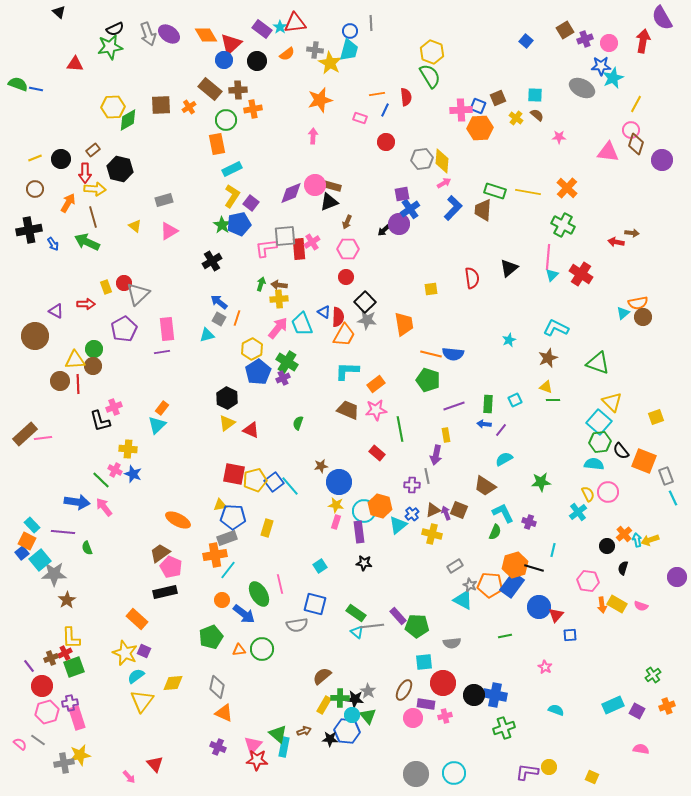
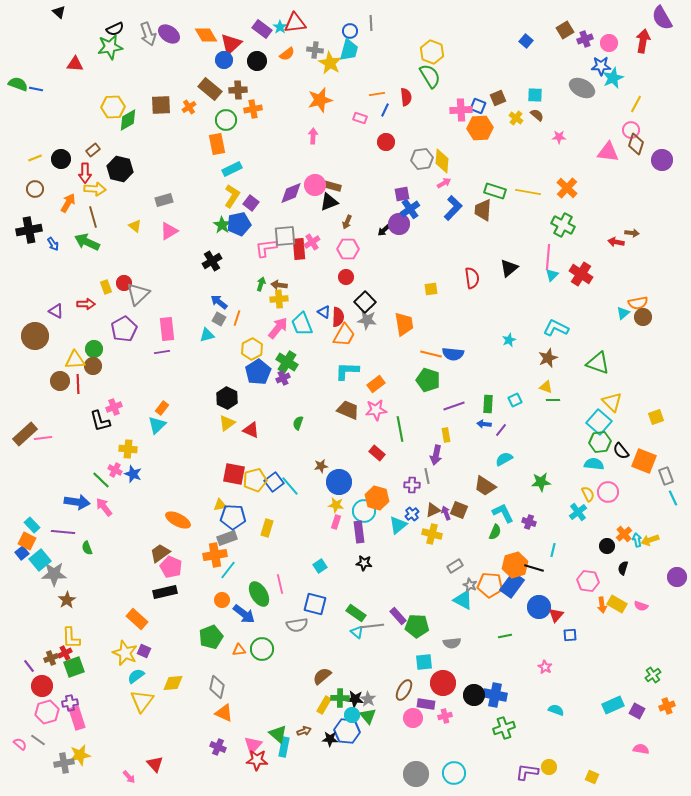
orange hexagon at (380, 506): moved 3 px left, 8 px up
gray star at (368, 691): moved 8 px down
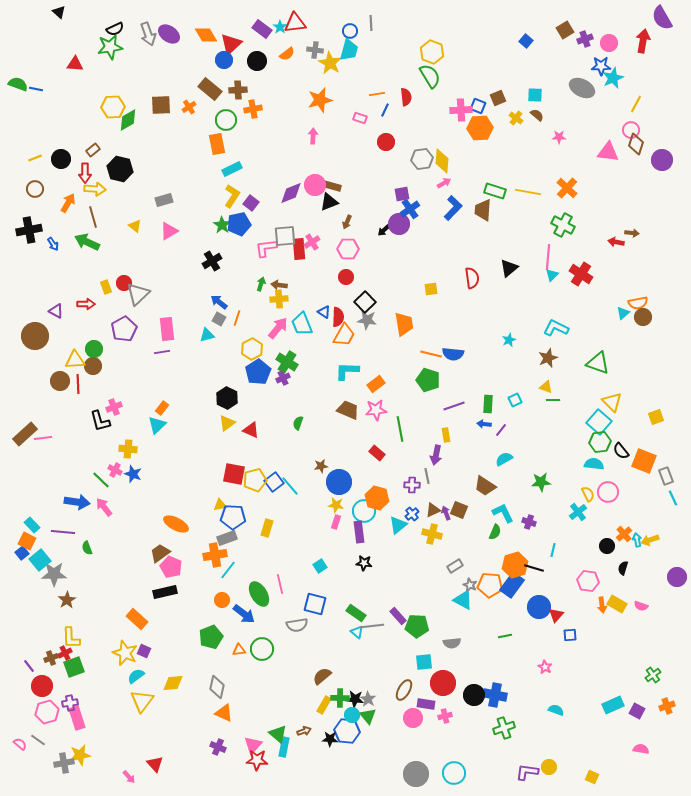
orange ellipse at (178, 520): moved 2 px left, 4 px down
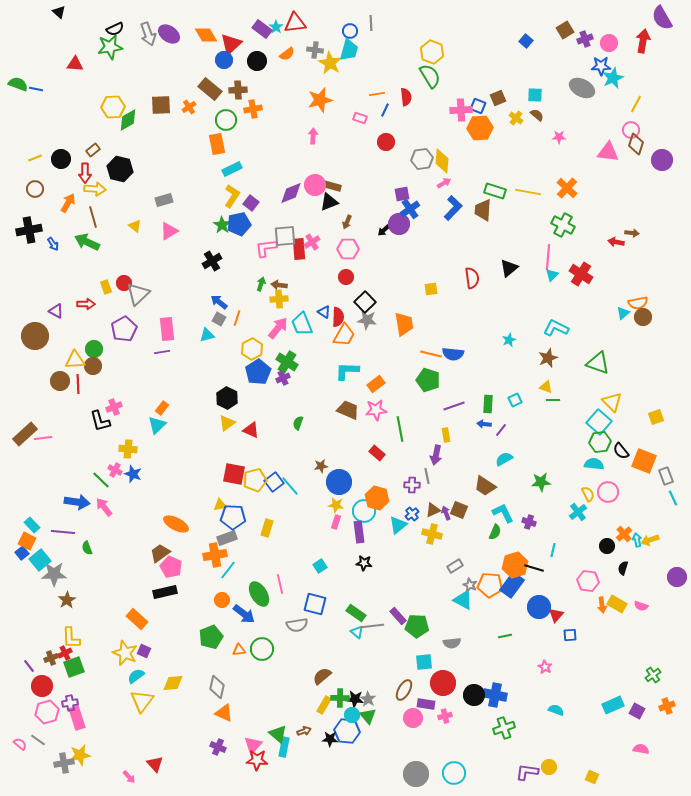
cyan star at (280, 27): moved 4 px left
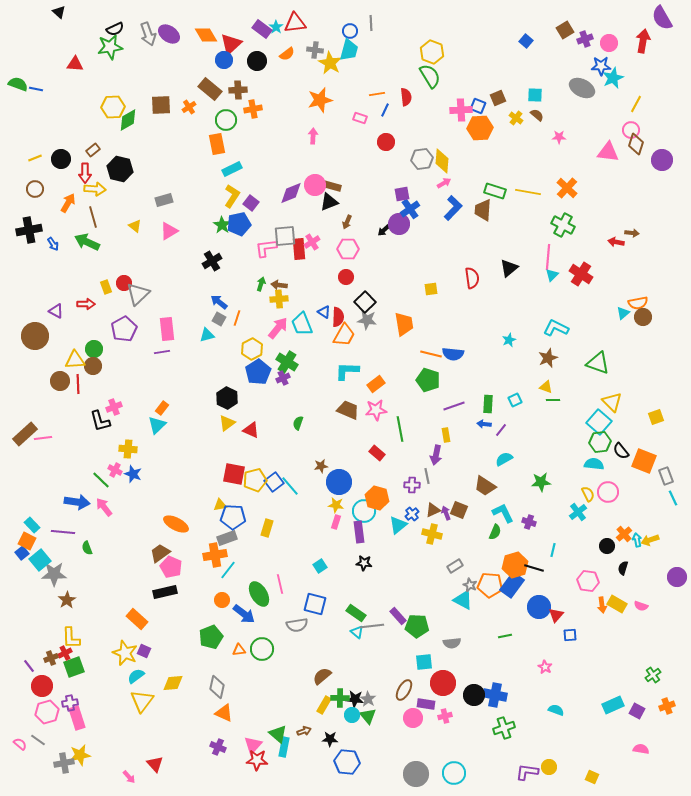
blue hexagon at (347, 731): moved 31 px down
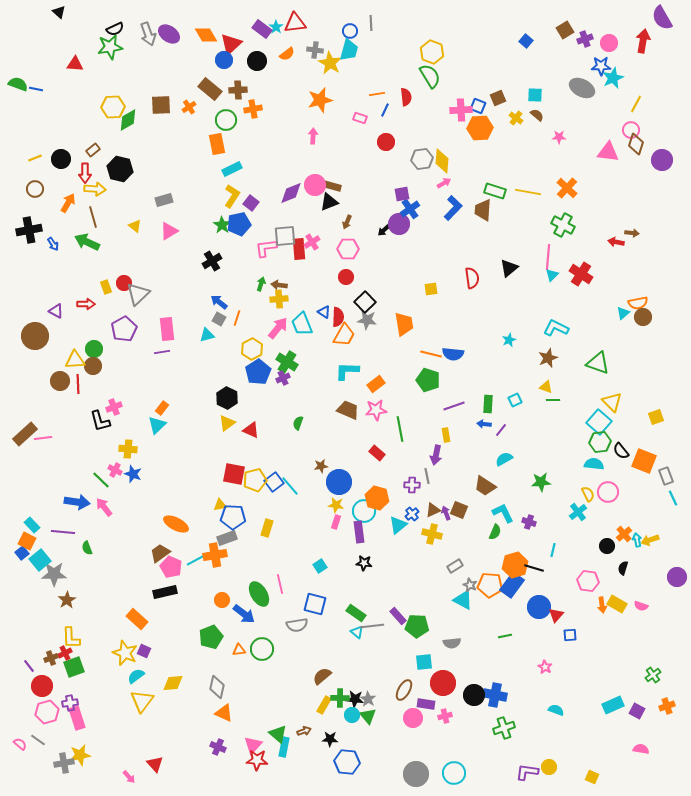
cyan line at (228, 570): moved 32 px left, 10 px up; rotated 24 degrees clockwise
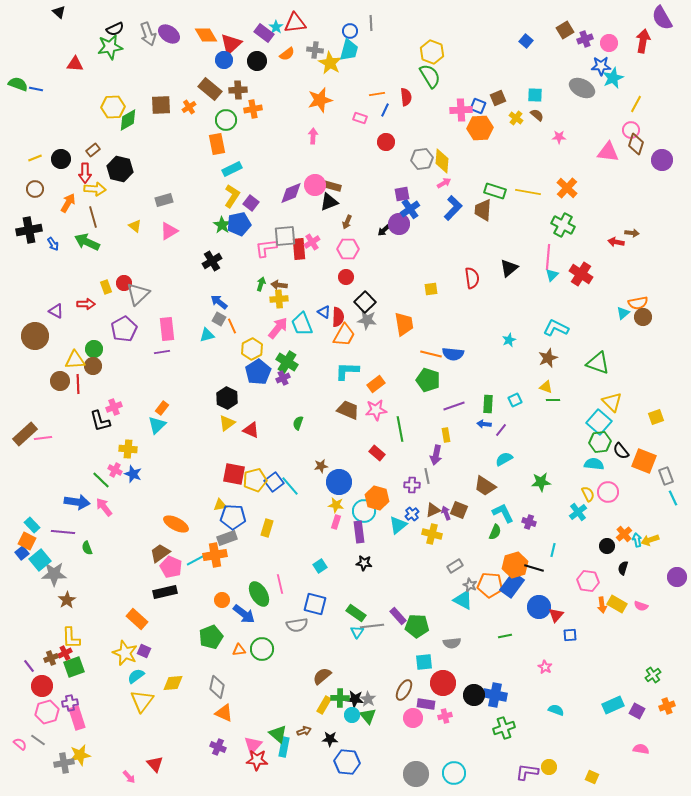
purple rectangle at (262, 29): moved 2 px right, 4 px down
orange line at (237, 318): moved 5 px left, 8 px down; rotated 42 degrees counterclockwise
cyan triangle at (357, 632): rotated 24 degrees clockwise
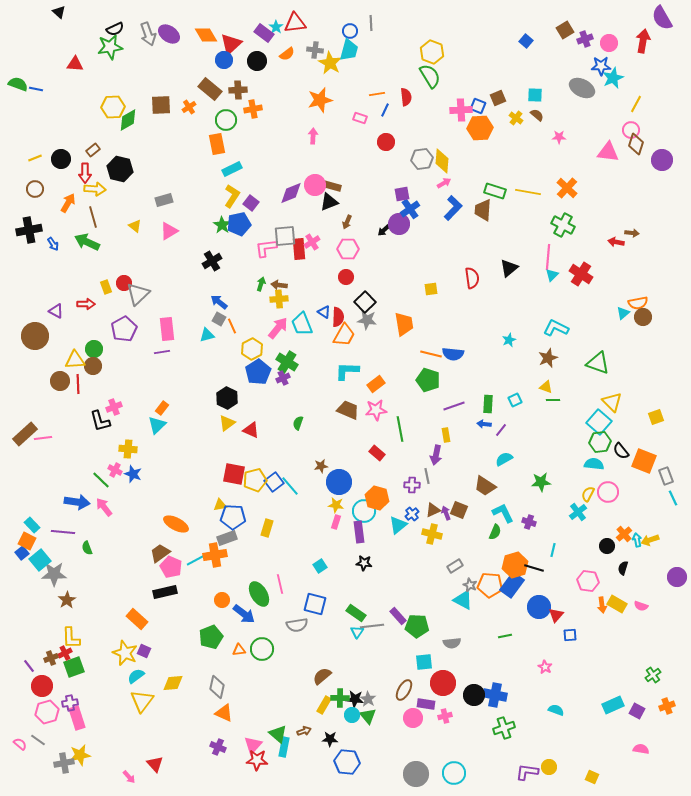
yellow semicircle at (588, 494): rotated 126 degrees counterclockwise
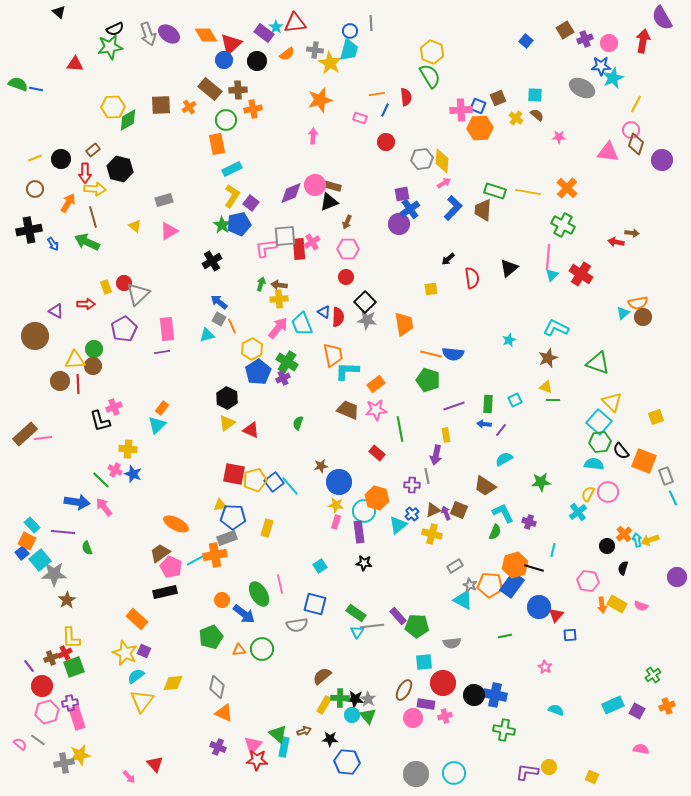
black arrow at (384, 230): moved 64 px right, 29 px down
orange trapezoid at (344, 335): moved 11 px left, 20 px down; rotated 40 degrees counterclockwise
green cross at (504, 728): moved 2 px down; rotated 30 degrees clockwise
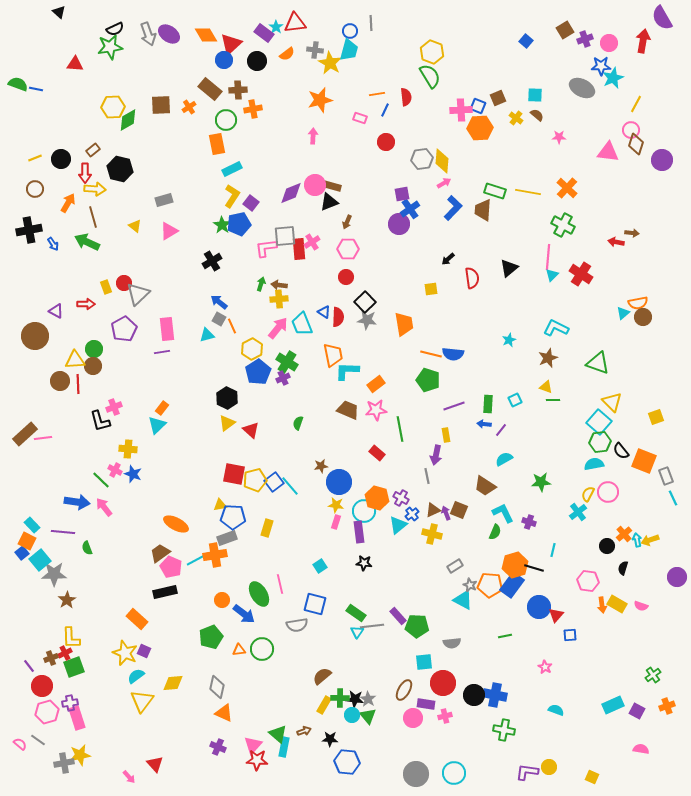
red triangle at (251, 430): rotated 18 degrees clockwise
cyan semicircle at (594, 464): rotated 18 degrees counterclockwise
purple cross at (412, 485): moved 11 px left, 13 px down; rotated 28 degrees clockwise
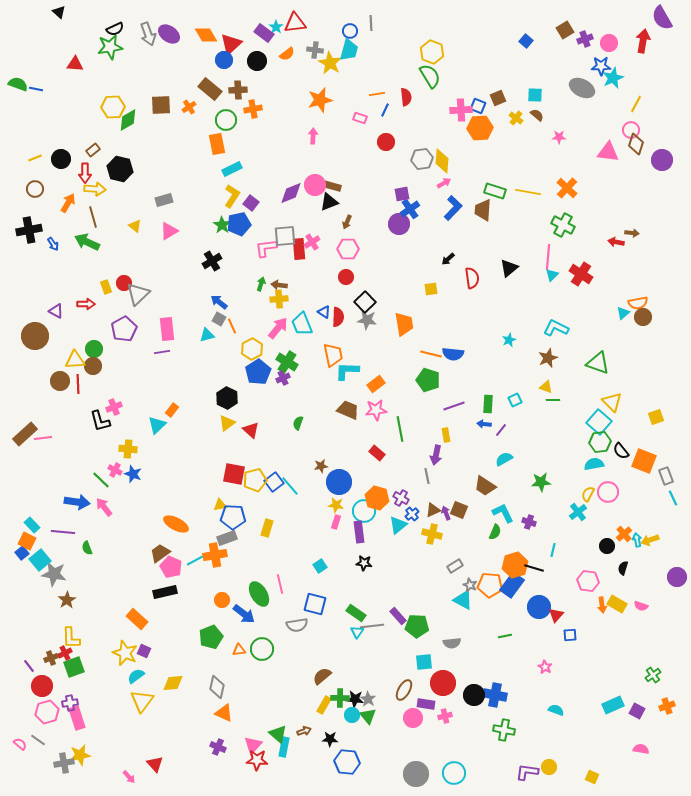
orange rectangle at (162, 408): moved 10 px right, 2 px down
gray star at (54, 574): rotated 10 degrees clockwise
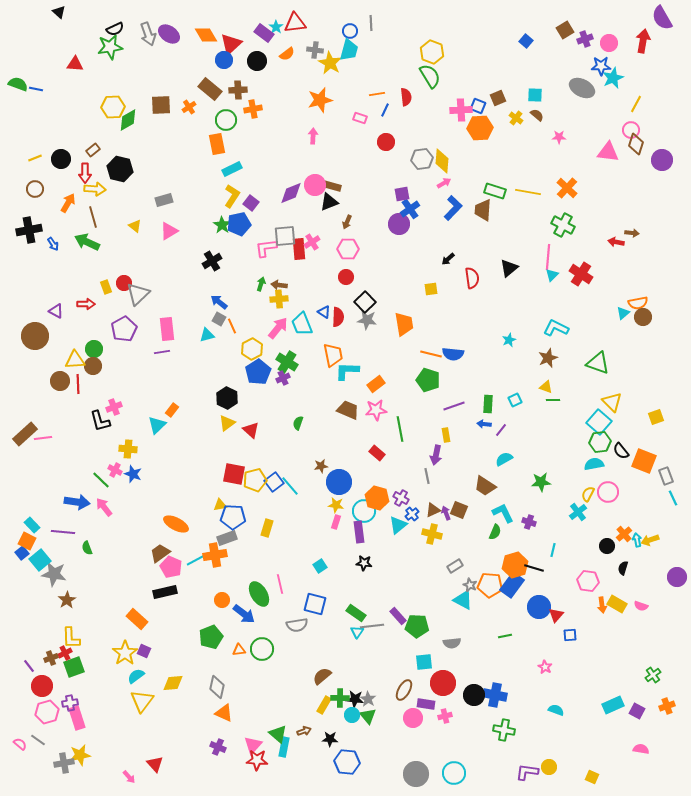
yellow star at (125, 653): rotated 15 degrees clockwise
